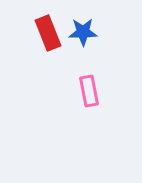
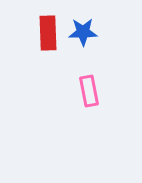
red rectangle: rotated 20 degrees clockwise
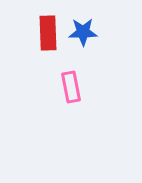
pink rectangle: moved 18 px left, 4 px up
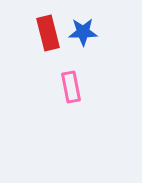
red rectangle: rotated 12 degrees counterclockwise
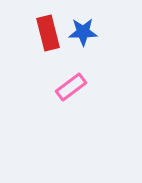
pink rectangle: rotated 64 degrees clockwise
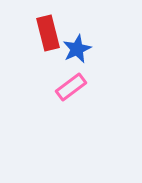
blue star: moved 6 px left, 17 px down; rotated 24 degrees counterclockwise
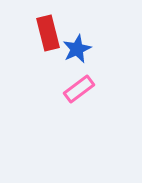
pink rectangle: moved 8 px right, 2 px down
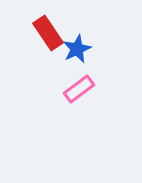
red rectangle: rotated 20 degrees counterclockwise
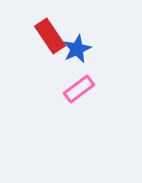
red rectangle: moved 2 px right, 3 px down
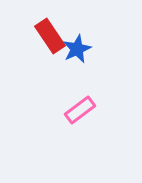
pink rectangle: moved 1 px right, 21 px down
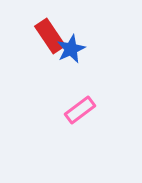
blue star: moved 6 px left
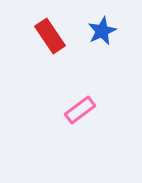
blue star: moved 31 px right, 18 px up
